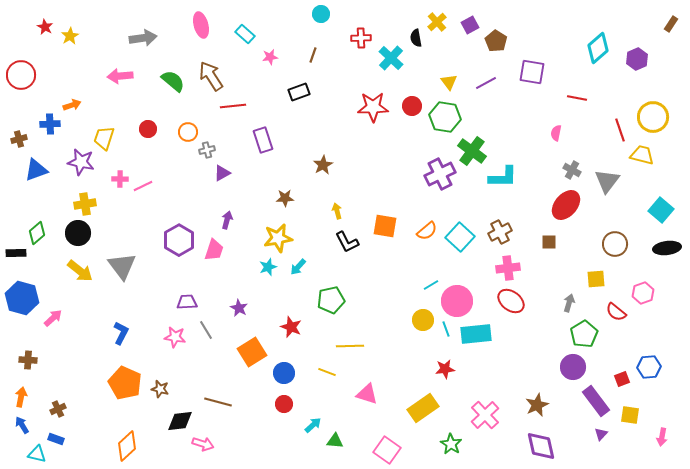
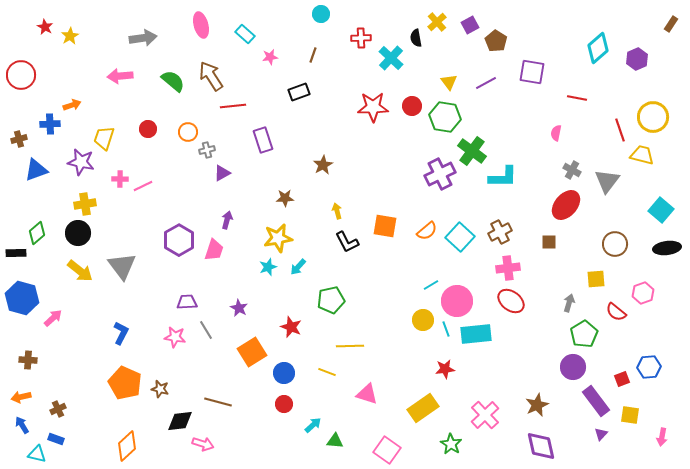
orange arrow at (21, 397): rotated 114 degrees counterclockwise
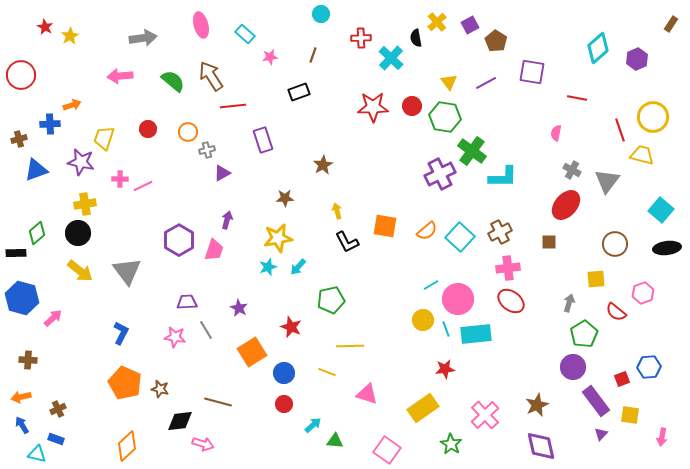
gray triangle at (122, 266): moved 5 px right, 5 px down
pink circle at (457, 301): moved 1 px right, 2 px up
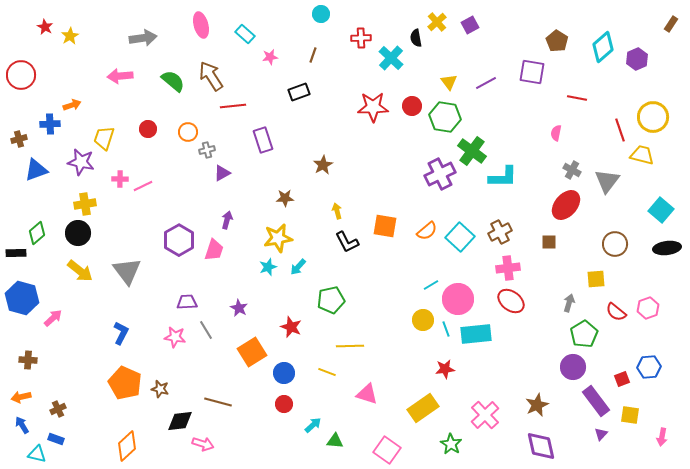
brown pentagon at (496, 41): moved 61 px right
cyan diamond at (598, 48): moved 5 px right, 1 px up
pink hexagon at (643, 293): moved 5 px right, 15 px down
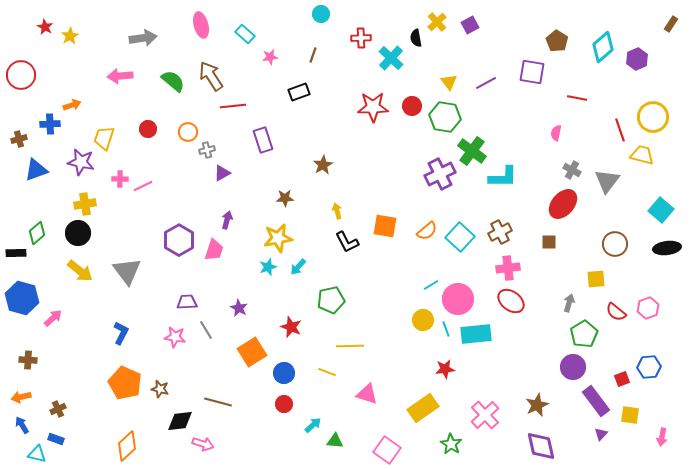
red ellipse at (566, 205): moved 3 px left, 1 px up
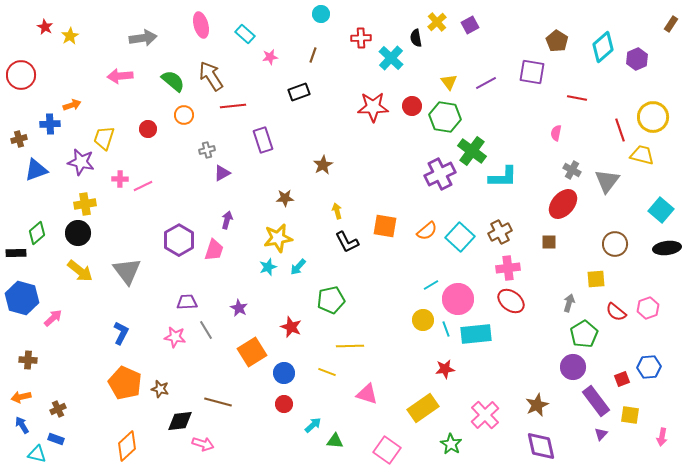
orange circle at (188, 132): moved 4 px left, 17 px up
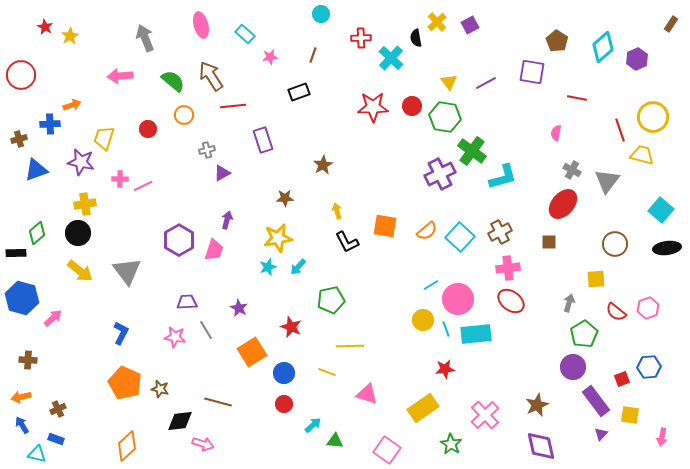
gray arrow at (143, 38): moved 2 px right; rotated 104 degrees counterclockwise
cyan L-shape at (503, 177): rotated 16 degrees counterclockwise
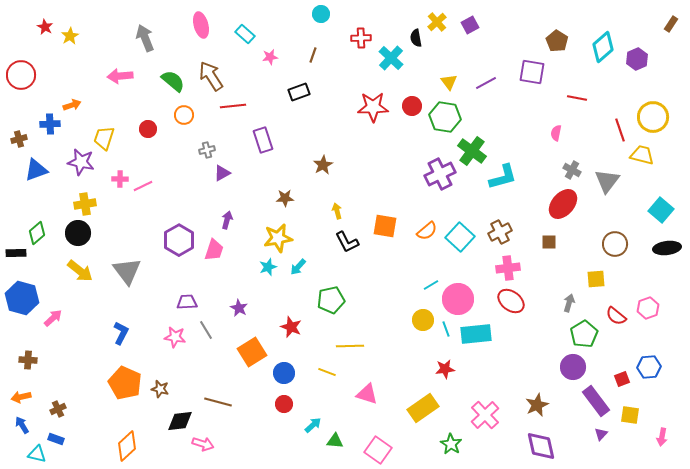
red semicircle at (616, 312): moved 4 px down
pink square at (387, 450): moved 9 px left
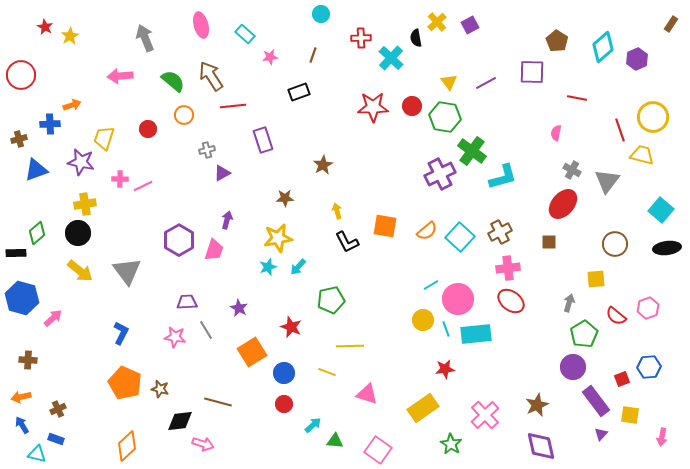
purple square at (532, 72): rotated 8 degrees counterclockwise
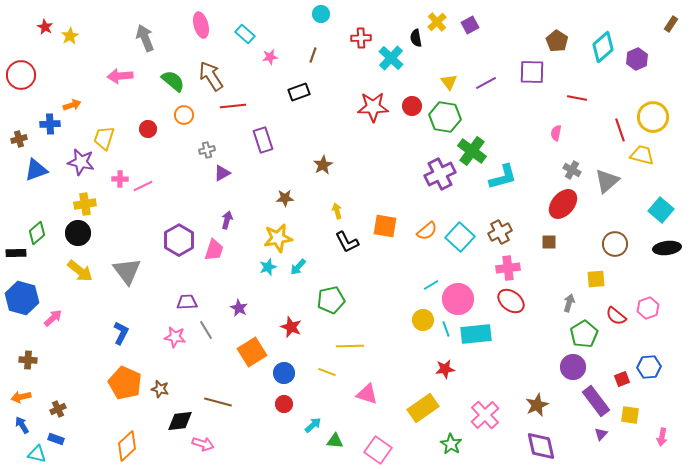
gray triangle at (607, 181): rotated 12 degrees clockwise
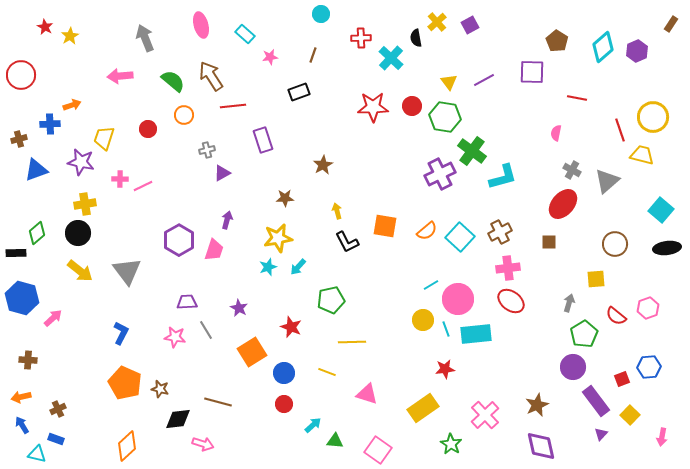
purple hexagon at (637, 59): moved 8 px up
purple line at (486, 83): moved 2 px left, 3 px up
yellow line at (350, 346): moved 2 px right, 4 px up
yellow square at (630, 415): rotated 36 degrees clockwise
black diamond at (180, 421): moved 2 px left, 2 px up
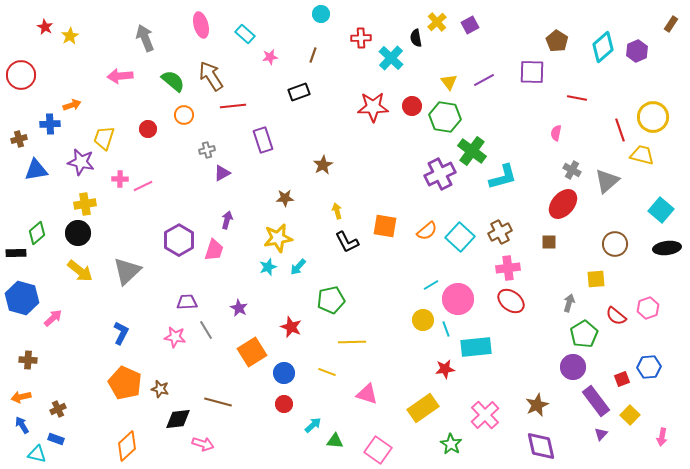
blue triangle at (36, 170): rotated 10 degrees clockwise
gray triangle at (127, 271): rotated 24 degrees clockwise
cyan rectangle at (476, 334): moved 13 px down
